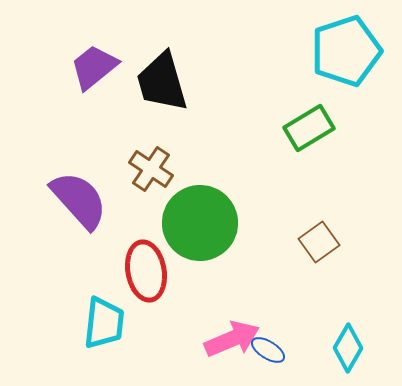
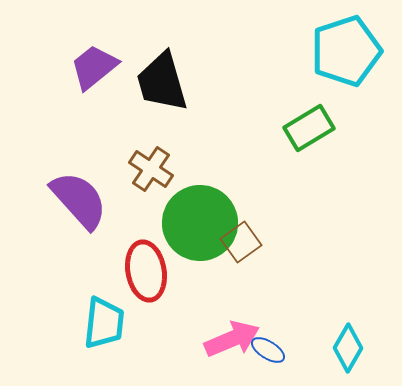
brown square: moved 78 px left
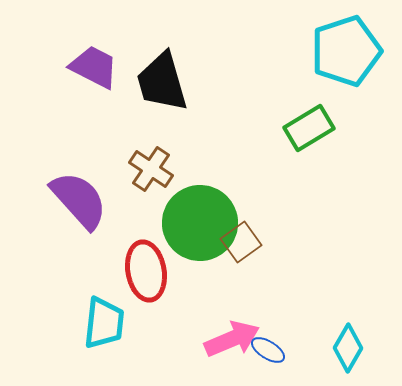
purple trapezoid: rotated 66 degrees clockwise
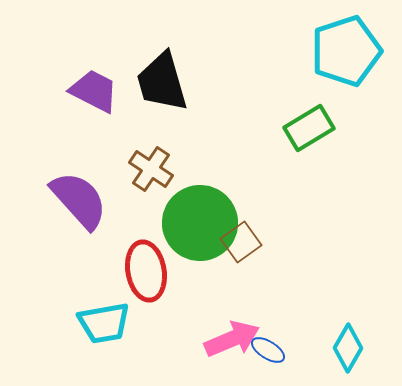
purple trapezoid: moved 24 px down
cyan trapezoid: rotated 74 degrees clockwise
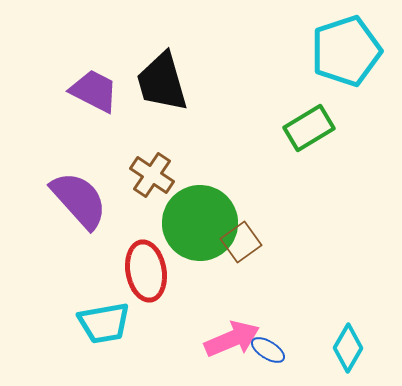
brown cross: moved 1 px right, 6 px down
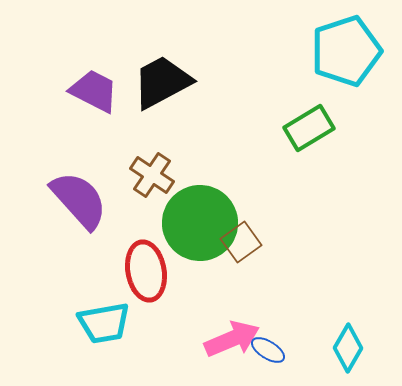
black trapezoid: rotated 78 degrees clockwise
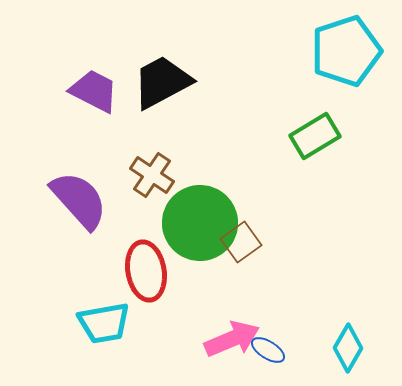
green rectangle: moved 6 px right, 8 px down
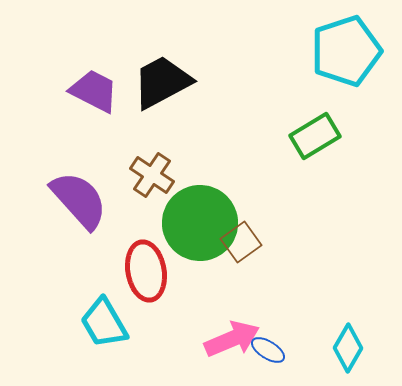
cyan trapezoid: rotated 70 degrees clockwise
